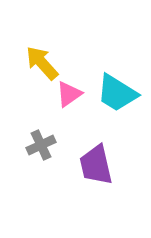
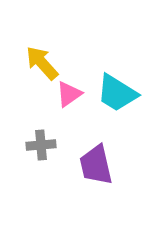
gray cross: rotated 20 degrees clockwise
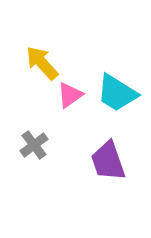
pink triangle: moved 1 px right, 1 px down
gray cross: moved 7 px left; rotated 32 degrees counterclockwise
purple trapezoid: moved 12 px right, 4 px up; rotated 6 degrees counterclockwise
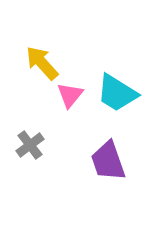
pink triangle: rotated 16 degrees counterclockwise
gray cross: moved 4 px left
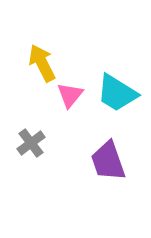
yellow arrow: rotated 15 degrees clockwise
gray cross: moved 1 px right, 2 px up
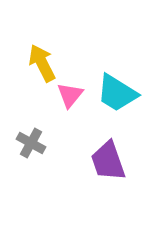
gray cross: rotated 24 degrees counterclockwise
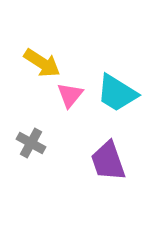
yellow arrow: rotated 150 degrees clockwise
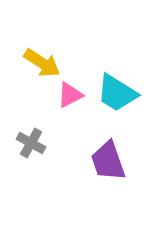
pink triangle: rotated 24 degrees clockwise
